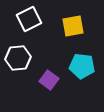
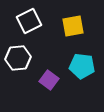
white square: moved 2 px down
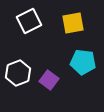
yellow square: moved 3 px up
white hexagon: moved 15 px down; rotated 15 degrees counterclockwise
cyan pentagon: moved 1 px right, 4 px up
